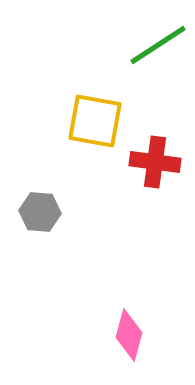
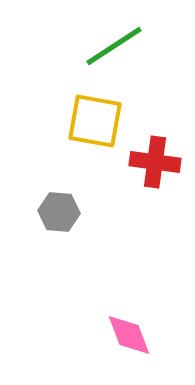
green line: moved 44 px left, 1 px down
gray hexagon: moved 19 px right
pink diamond: rotated 36 degrees counterclockwise
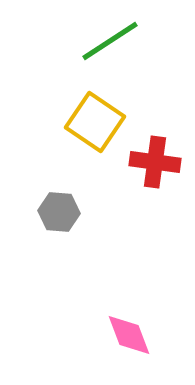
green line: moved 4 px left, 5 px up
yellow square: moved 1 px down; rotated 24 degrees clockwise
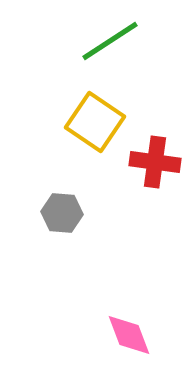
gray hexagon: moved 3 px right, 1 px down
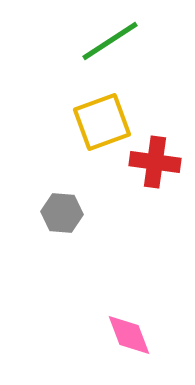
yellow square: moved 7 px right; rotated 36 degrees clockwise
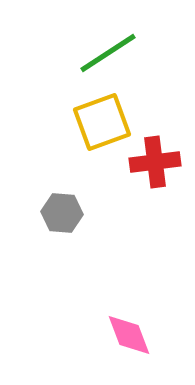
green line: moved 2 px left, 12 px down
red cross: rotated 15 degrees counterclockwise
